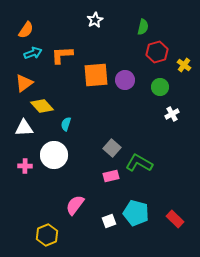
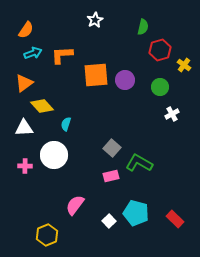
red hexagon: moved 3 px right, 2 px up
white square: rotated 24 degrees counterclockwise
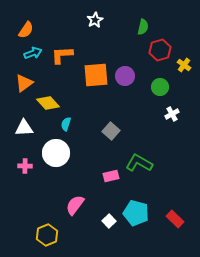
purple circle: moved 4 px up
yellow diamond: moved 6 px right, 3 px up
gray square: moved 1 px left, 17 px up
white circle: moved 2 px right, 2 px up
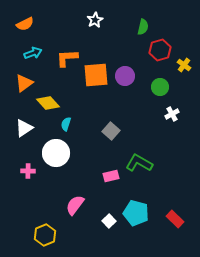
orange semicircle: moved 1 px left, 6 px up; rotated 30 degrees clockwise
orange L-shape: moved 5 px right, 3 px down
white triangle: rotated 30 degrees counterclockwise
pink cross: moved 3 px right, 5 px down
yellow hexagon: moved 2 px left
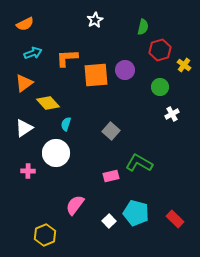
purple circle: moved 6 px up
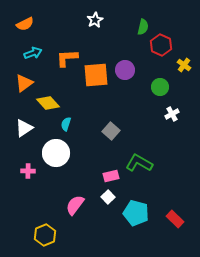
red hexagon: moved 1 px right, 5 px up; rotated 20 degrees counterclockwise
white square: moved 1 px left, 24 px up
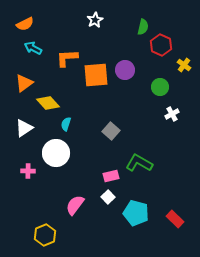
cyan arrow: moved 5 px up; rotated 132 degrees counterclockwise
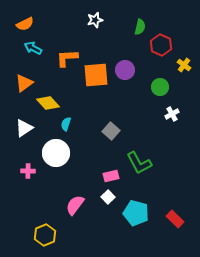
white star: rotated 14 degrees clockwise
green semicircle: moved 3 px left
green L-shape: rotated 148 degrees counterclockwise
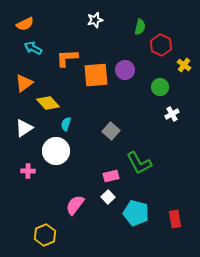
white circle: moved 2 px up
red rectangle: rotated 36 degrees clockwise
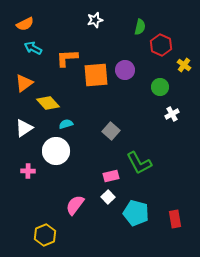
cyan semicircle: rotated 56 degrees clockwise
